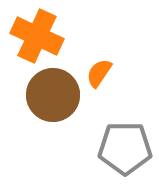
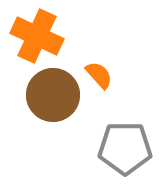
orange semicircle: moved 2 px down; rotated 104 degrees clockwise
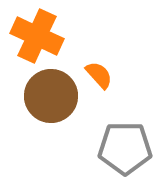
brown circle: moved 2 px left, 1 px down
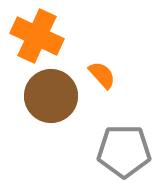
orange semicircle: moved 3 px right
gray pentagon: moved 1 px left, 3 px down
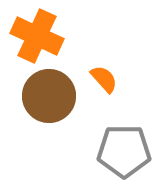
orange semicircle: moved 2 px right, 4 px down
brown circle: moved 2 px left
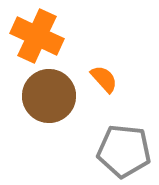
gray pentagon: rotated 6 degrees clockwise
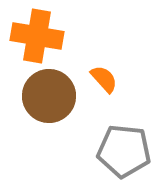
orange cross: rotated 15 degrees counterclockwise
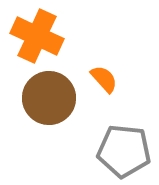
orange cross: rotated 15 degrees clockwise
brown circle: moved 2 px down
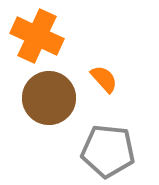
gray pentagon: moved 16 px left
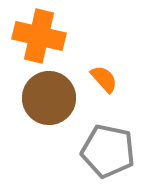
orange cross: moved 2 px right; rotated 12 degrees counterclockwise
gray pentagon: rotated 6 degrees clockwise
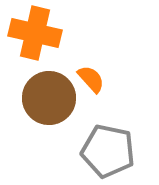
orange cross: moved 4 px left, 3 px up
orange semicircle: moved 13 px left
